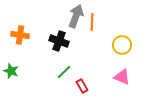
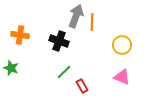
green star: moved 3 px up
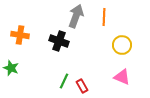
orange line: moved 12 px right, 5 px up
green line: moved 9 px down; rotated 21 degrees counterclockwise
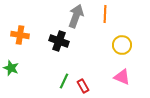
orange line: moved 1 px right, 3 px up
red rectangle: moved 1 px right
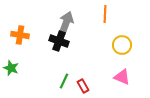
gray arrow: moved 10 px left, 7 px down
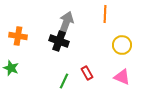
orange cross: moved 2 px left, 1 px down
red rectangle: moved 4 px right, 13 px up
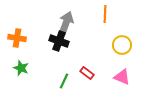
orange cross: moved 1 px left, 2 px down
green star: moved 10 px right
red rectangle: rotated 24 degrees counterclockwise
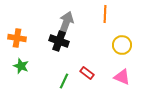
green star: moved 2 px up
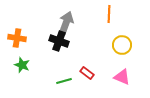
orange line: moved 4 px right
green star: moved 1 px right, 1 px up
green line: rotated 49 degrees clockwise
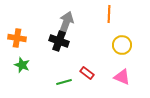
green line: moved 1 px down
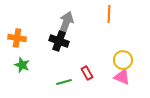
yellow circle: moved 1 px right, 15 px down
red rectangle: rotated 24 degrees clockwise
